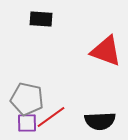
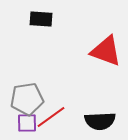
gray pentagon: rotated 20 degrees counterclockwise
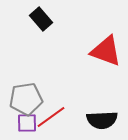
black rectangle: rotated 45 degrees clockwise
gray pentagon: moved 1 px left
black semicircle: moved 2 px right, 1 px up
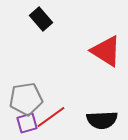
red triangle: rotated 12 degrees clockwise
purple square: rotated 15 degrees counterclockwise
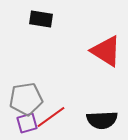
black rectangle: rotated 40 degrees counterclockwise
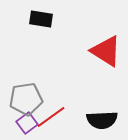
purple square: rotated 20 degrees counterclockwise
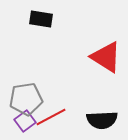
red triangle: moved 6 px down
red line: rotated 8 degrees clockwise
purple square: moved 2 px left, 2 px up
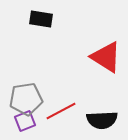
red line: moved 10 px right, 6 px up
purple square: rotated 15 degrees clockwise
